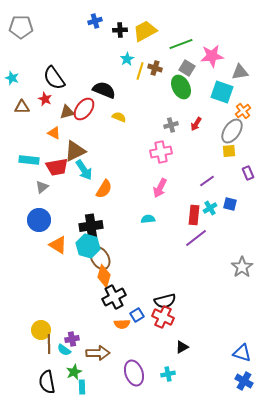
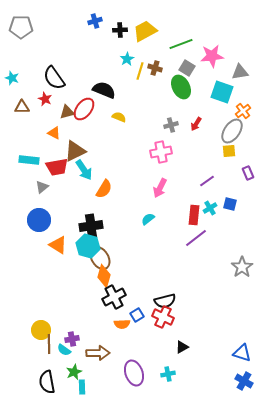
cyan semicircle at (148, 219): rotated 32 degrees counterclockwise
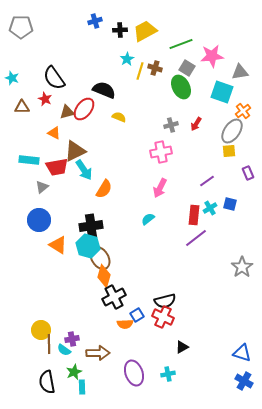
orange semicircle at (122, 324): moved 3 px right
